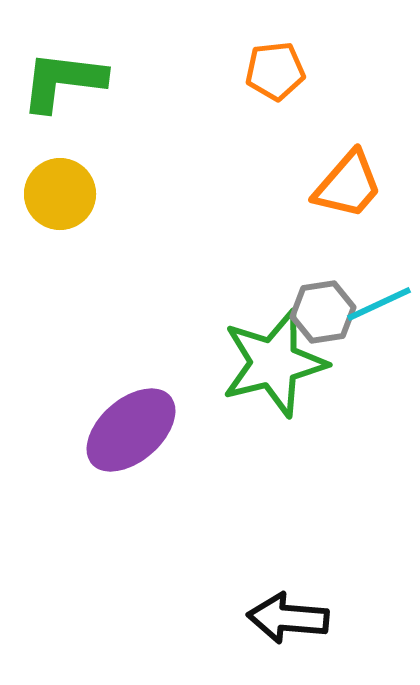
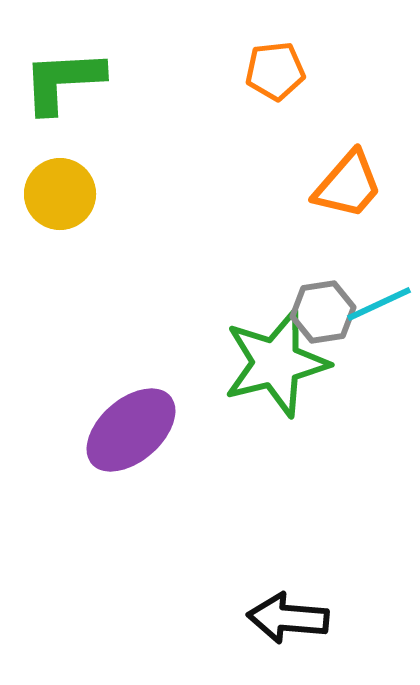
green L-shape: rotated 10 degrees counterclockwise
green star: moved 2 px right
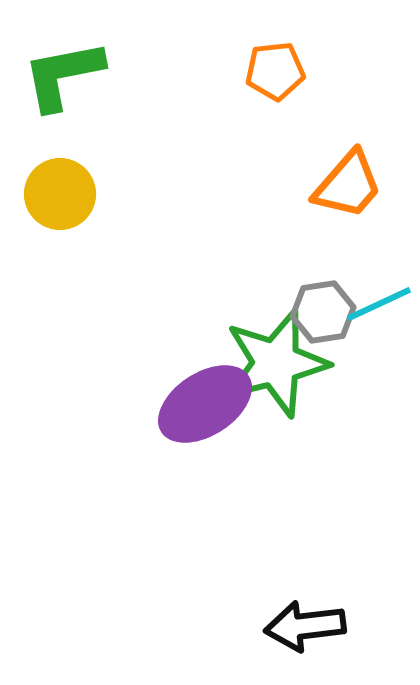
green L-shape: moved 6 px up; rotated 8 degrees counterclockwise
purple ellipse: moved 74 px right, 26 px up; rotated 8 degrees clockwise
black arrow: moved 17 px right, 8 px down; rotated 12 degrees counterclockwise
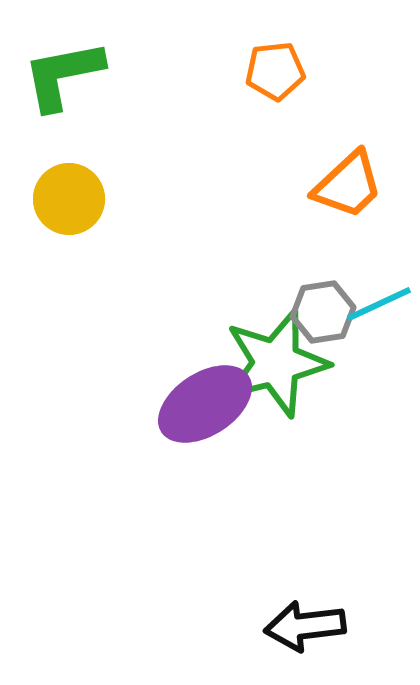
orange trapezoid: rotated 6 degrees clockwise
yellow circle: moved 9 px right, 5 px down
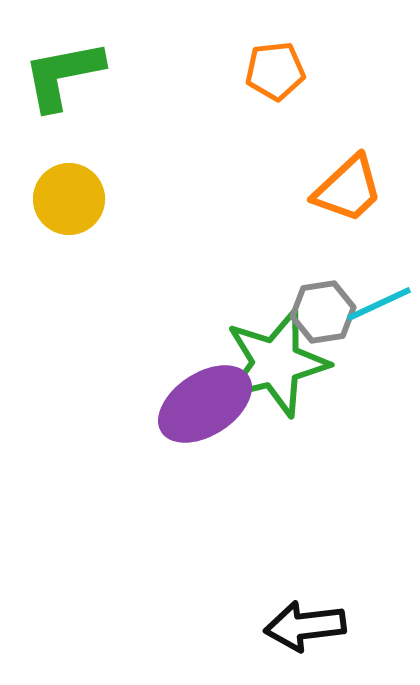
orange trapezoid: moved 4 px down
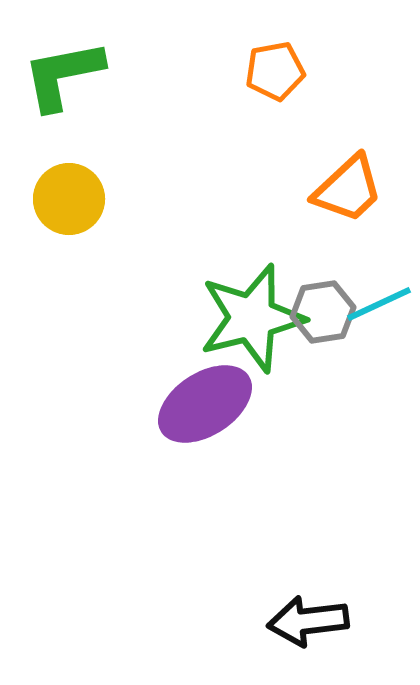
orange pentagon: rotated 4 degrees counterclockwise
green star: moved 24 px left, 45 px up
black arrow: moved 3 px right, 5 px up
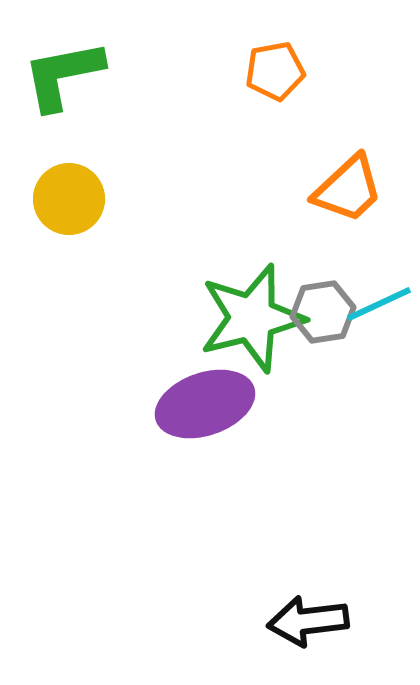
purple ellipse: rotated 14 degrees clockwise
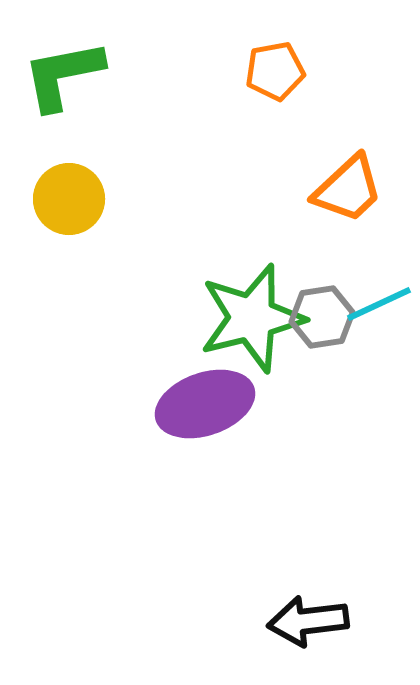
gray hexagon: moved 1 px left, 5 px down
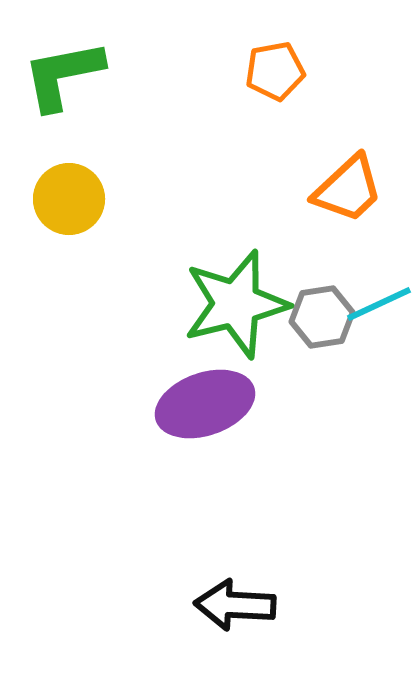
green star: moved 16 px left, 14 px up
black arrow: moved 73 px left, 16 px up; rotated 10 degrees clockwise
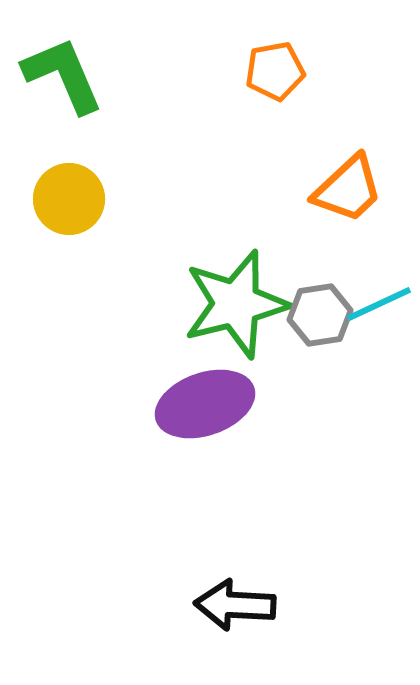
green L-shape: rotated 78 degrees clockwise
gray hexagon: moved 2 px left, 2 px up
